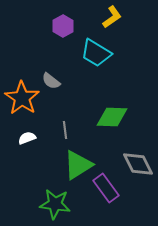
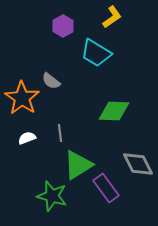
green diamond: moved 2 px right, 6 px up
gray line: moved 5 px left, 3 px down
green star: moved 3 px left, 8 px up; rotated 8 degrees clockwise
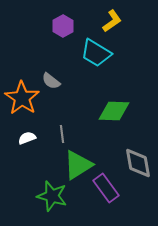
yellow L-shape: moved 4 px down
gray line: moved 2 px right, 1 px down
gray diamond: moved 1 px up; rotated 16 degrees clockwise
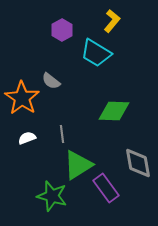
yellow L-shape: rotated 15 degrees counterclockwise
purple hexagon: moved 1 px left, 4 px down
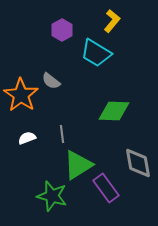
orange star: moved 1 px left, 3 px up
